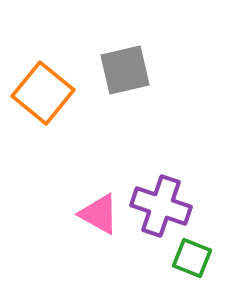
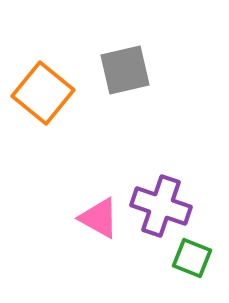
pink triangle: moved 4 px down
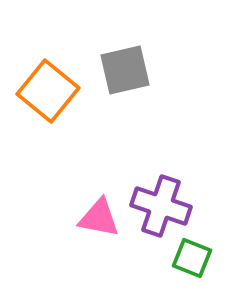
orange square: moved 5 px right, 2 px up
pink triangle: rotated 18 degrees counterclockwise
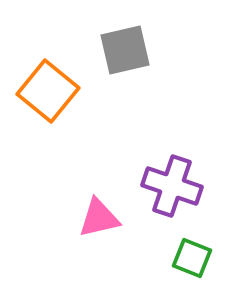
gray square: moved 20 px up
purple cross: moved 11 px right, 20 px up
pink triangle: rotated 24 degrees counterclockwise
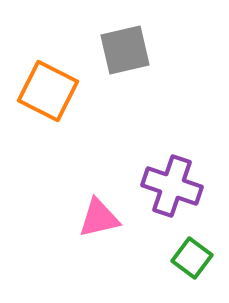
orange square: rotated 12 degrees counterclockwise
green square: rotated 15 degrees clockwise
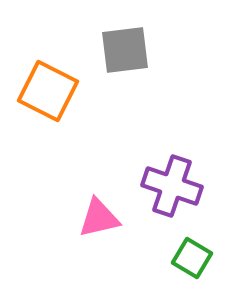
gray square: rotated 6 degrees clockwise
green square: rotated 6 degrees counterclockwise
